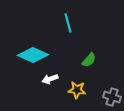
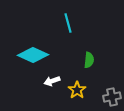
green semicircle: rotated 35 degrees counterclockwise
white arrow: moved 2 px right, 2 px down
yellow star: rotated 30 degrees clockwise
gray cross: rotated 30 degrees counterclockwise
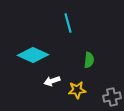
yellow star: rotated 30 degrees clockwise
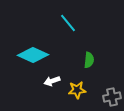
cyan line: rotated 24 degrees counterclockwise
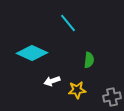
cyan diamond: moved 1 px left, 2 px up
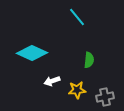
cyan line: moved 9 px right, 6 px up
gray cross: moved 7 px left
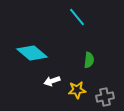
cyan diamond: rotated 16 degrees clockwise
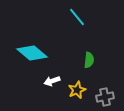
yellow star: rotated 18 degrees counterclockwise
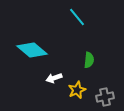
cyan diamond: moved 3 px up
white arrow: moved 2 px right, 3 px up
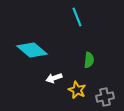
cyan line: rotated 18 degrees clockwise
yellow star: rotated 24 degrees counterclockwise
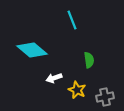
cyan line: moved 5 px left, 3 px down
green semicircle: rotated 14 degrees counterclockwise
